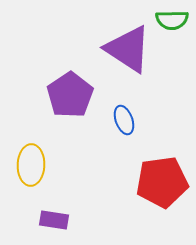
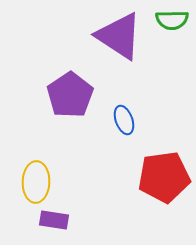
purple triangle: moved 9 px left, 13 px up
yellow ellipse: moved 5 px right, 17 px down
red pentagon: moved 2 px right, 5 px up
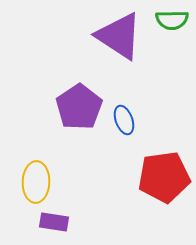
purple pentagon: moved 9 px right, 12 px down
purple rectangle: moved 2 px down
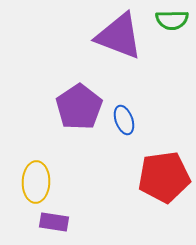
purple triangle: rotated 12 degrees counterclockwise
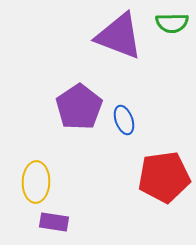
green semicircle: moved 3 px down
